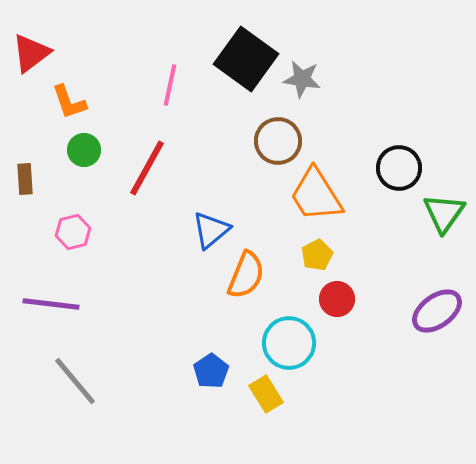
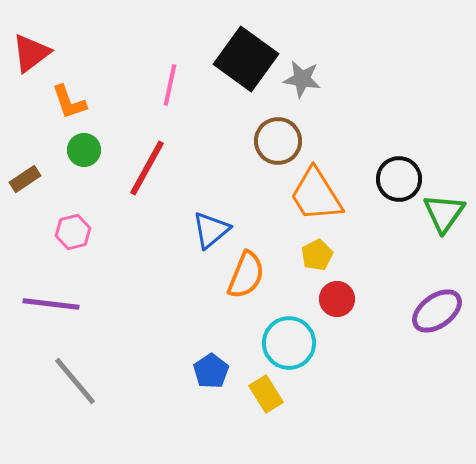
black circle: moved 11 px down
brown rectangle: rotated 60 degrees clockwise
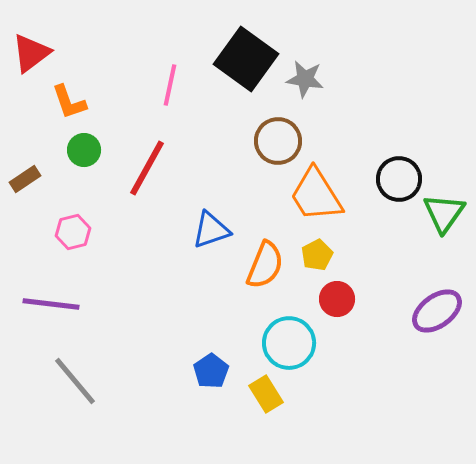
gray star: moved 3 px right
blue triangle: rotated 21 degrees clockwise
orange semicircle: moved 19 px right, 10 px up
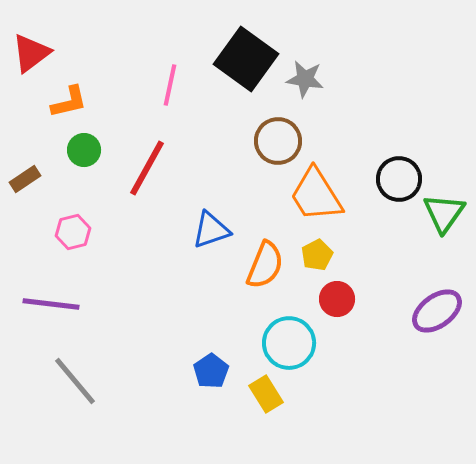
orange L-shape: rotated 84 degrees counterclockwise
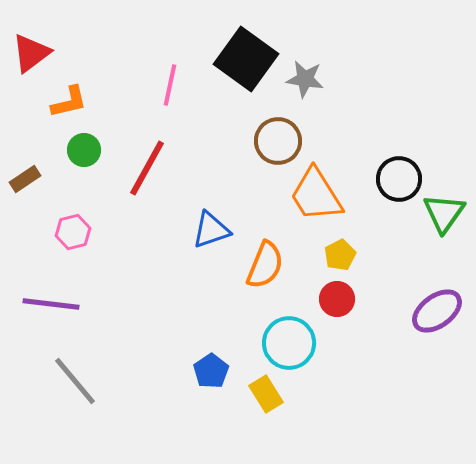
yellow pentagon: moved 23 px right
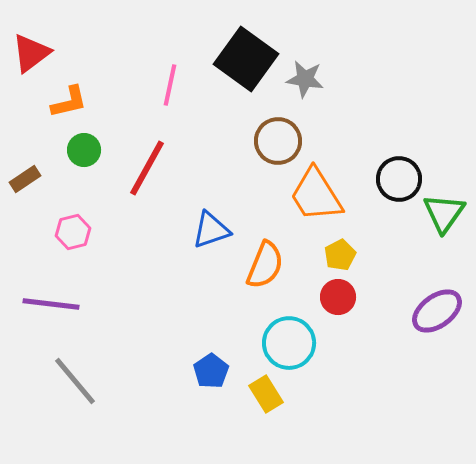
red circle: moved 1 px right, 2 px up
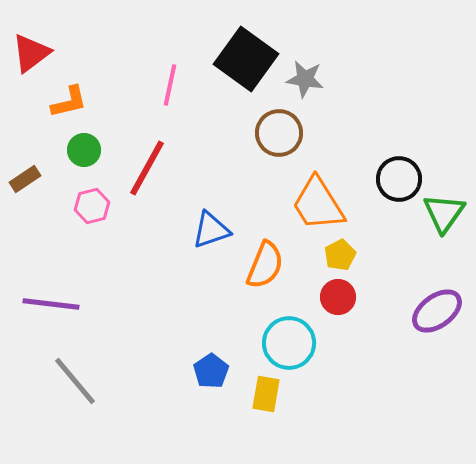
brown circle: moved 1 px right, 8 px up
orange trapezoid: moved 2 px right, 9 px down
pink hexagon: moved 19 px right, 26 px up
yellow rectangle: rotated 42 degrees clockwise
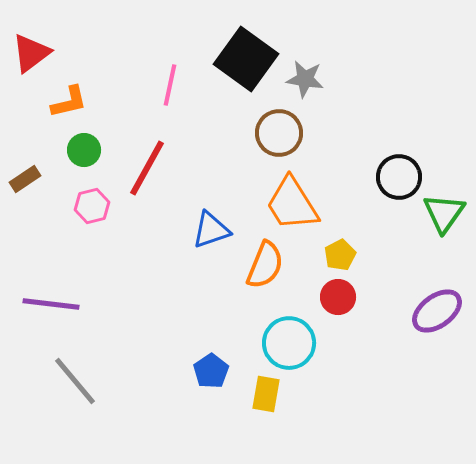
black circle: moved 2 px up
orange trapezoid: moved 26 px left
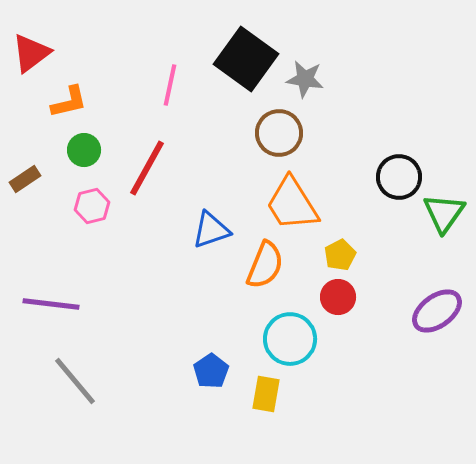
cyan circle: moved 1 px right, 4 px up
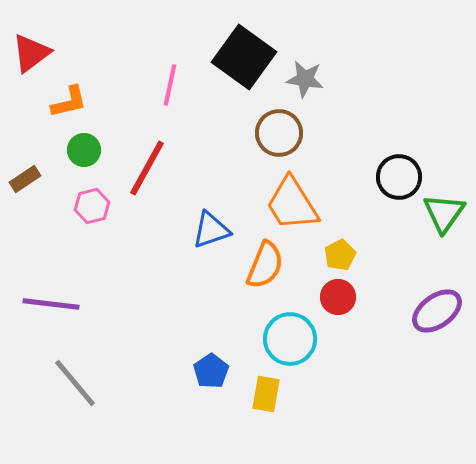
black square: moved 2 px left, 2 px up
gray line: moved 2 px down
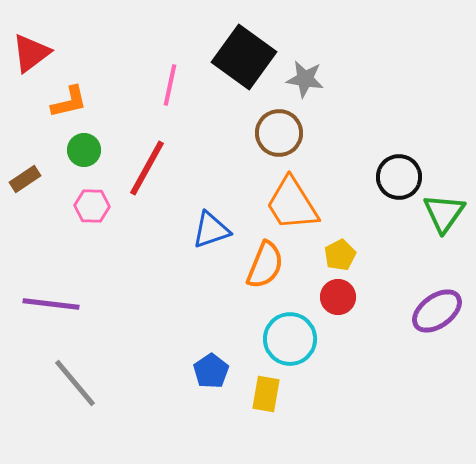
pink hexagon: rotated 16 degrees clockwise
